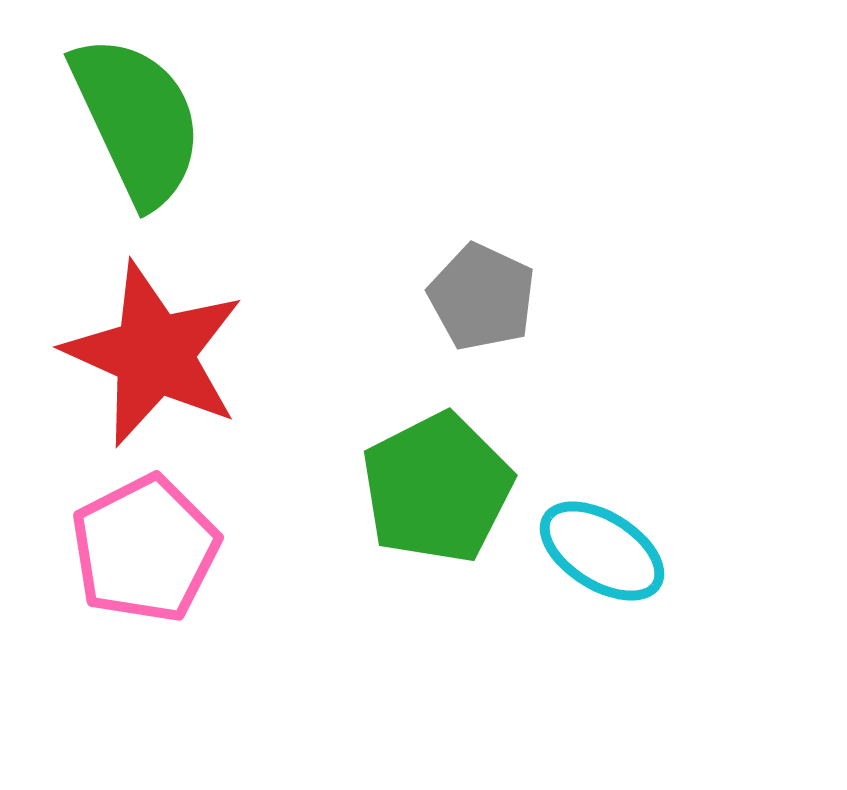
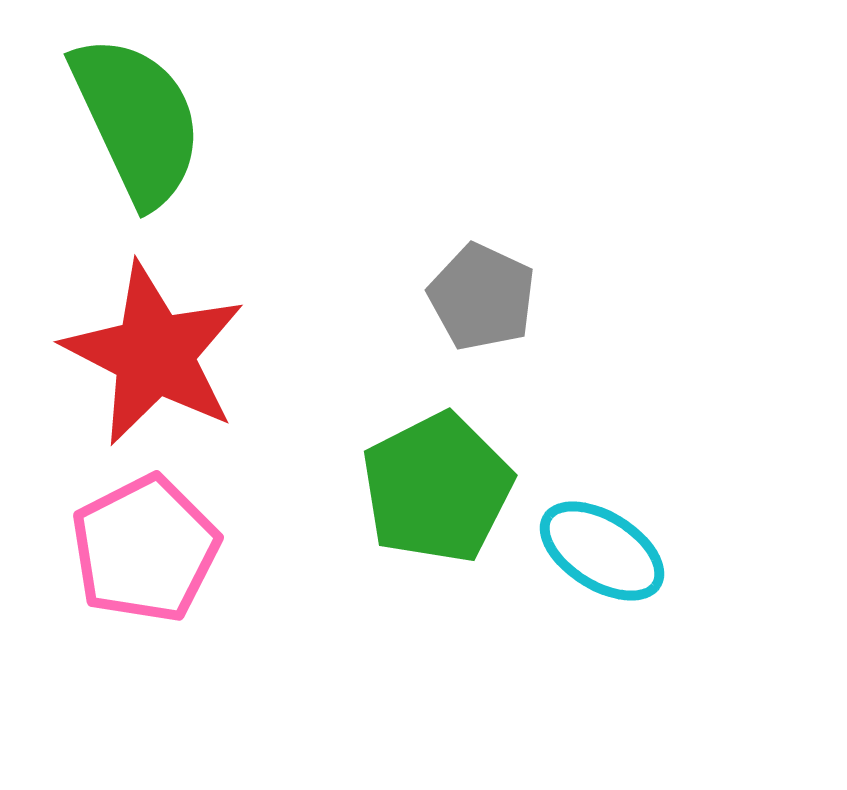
red star: rotated 3 degrees clockwise
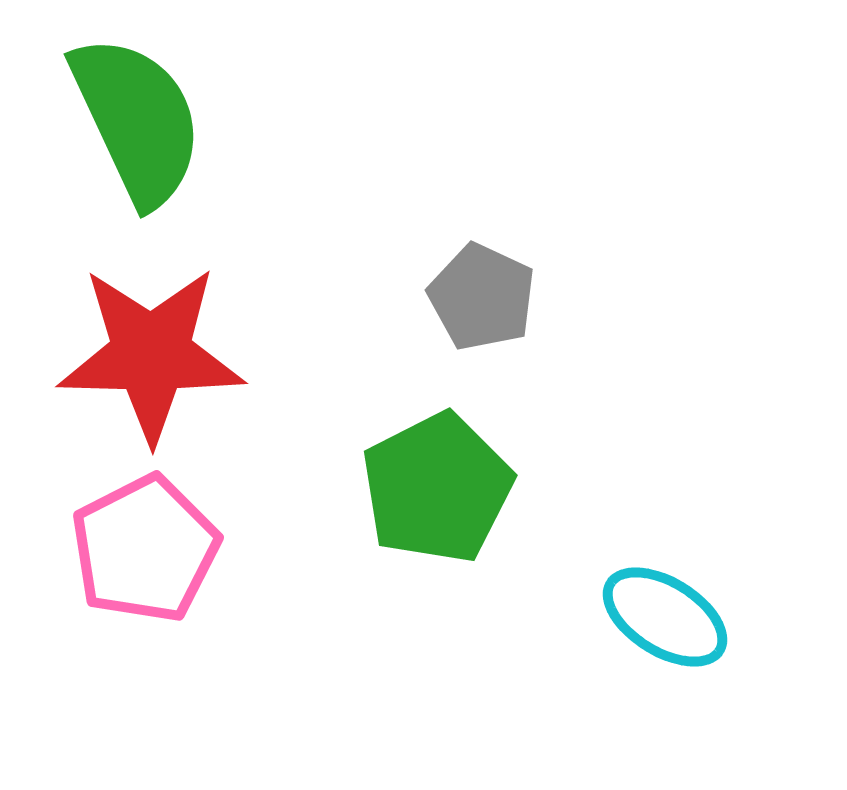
red star: moved 3 px left; rotated 26 degrees counterclockwise
cyan ellipse: moved 63 px right, 66 px down
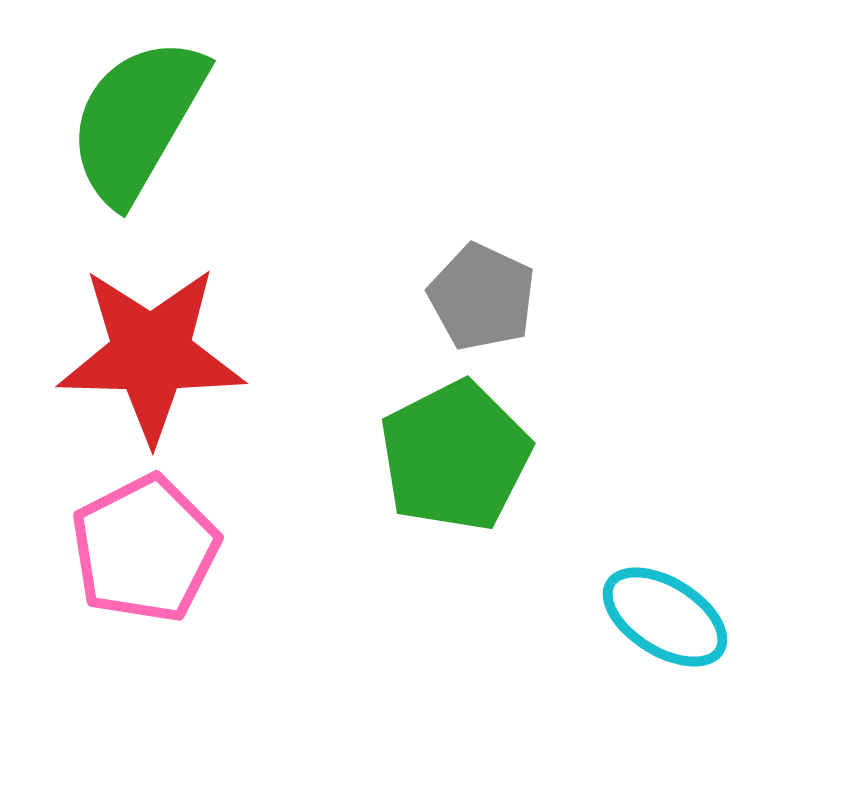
green semicircle: rotated 125 degrees counterclockwise
green pentagon: moved 18 px right, 32 px up
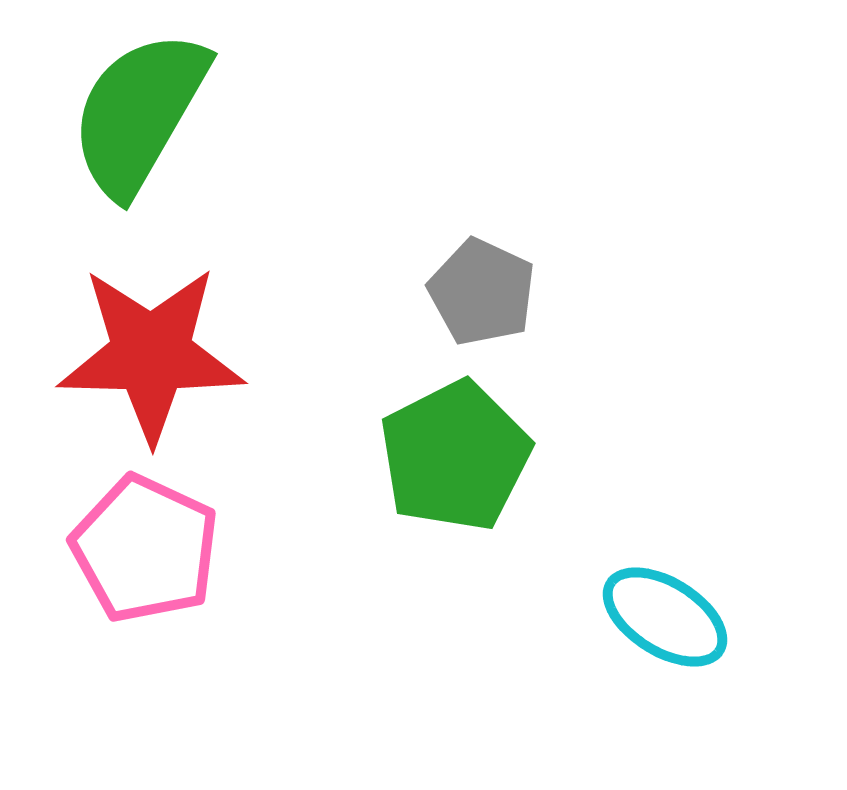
green semicircle: moved 2 px right, 7 px up
gray pentagon: moved 5 px up
pink pentagon: rotated 20 degrees counterclockwise
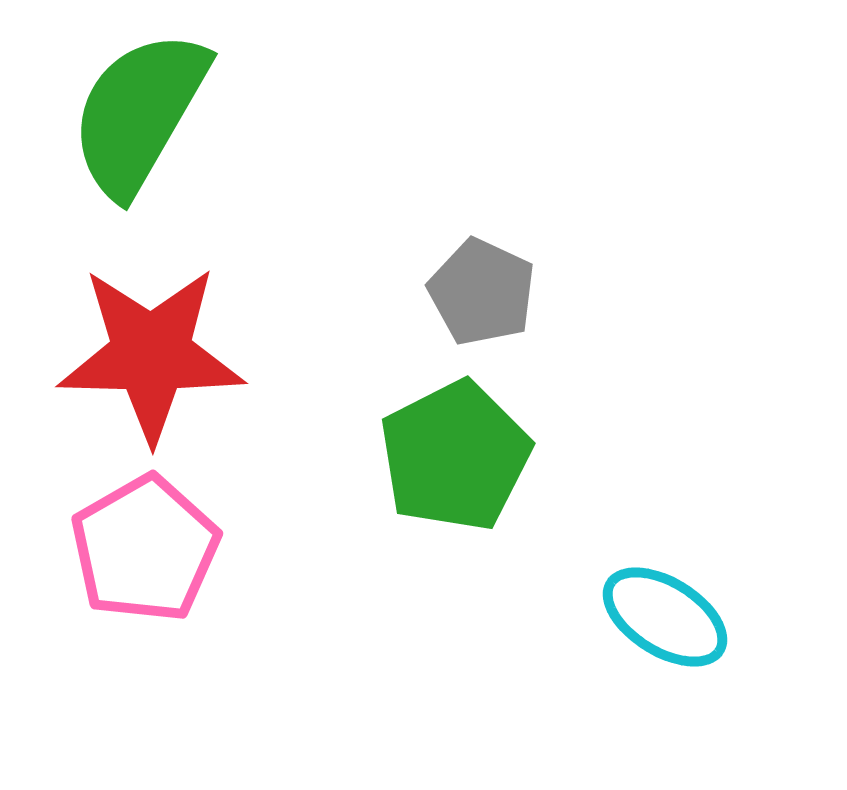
pink pentagon: rotated 17 degrees clockwise
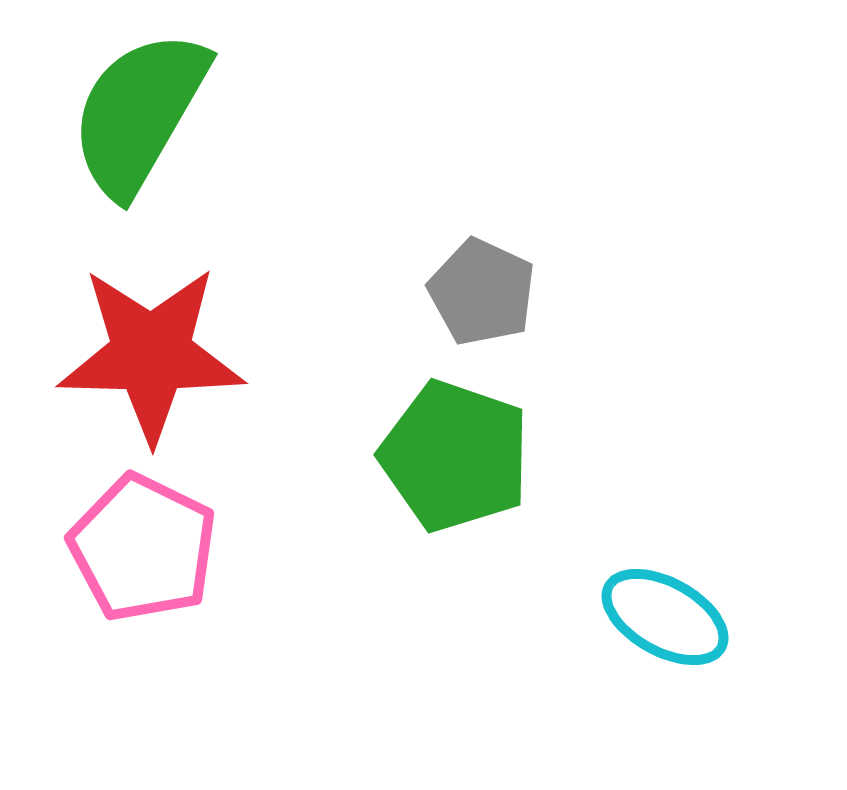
green pentagon: rotated 26 degrees counterclockwise
pink pentagon: moved 2 px left, 1 px up; rotated 16 degrees counterclockwise
cyan ellipse: rotated 3 degrees counterclockwise
